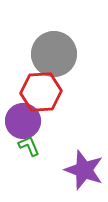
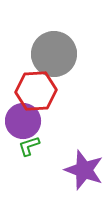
red hexagon: moved 5 px left, 1 px up
green L-shape: rotated 85 degrees counterclockwise
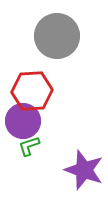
gray circle: moved 3 px right, 18 px up
red hexagon: moved 4 px left
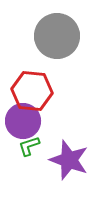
red hexagon: rotated 9 degrees clockwise
purple star: moved 15 px left, 10 px up
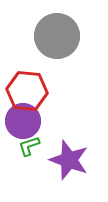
red hexagon: moved 5 px left
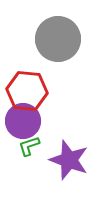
gray circle: moved 1 px right, 3 px down
